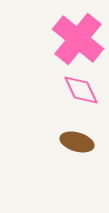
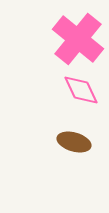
brown ellipse: moved 3 px left
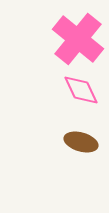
brown ellipse: moved 7 px right
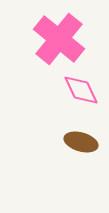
pink cross: moved 19 px left
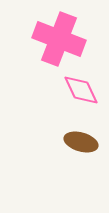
pink cross: rotated 18 degrees counterclockwise
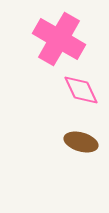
pink cross: rotated 9 degrees clockwise
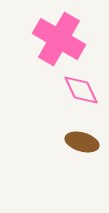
brown ellipse: moved 1 px right
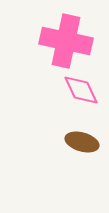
pink cross: moved 7 px right, 2 px down; rotated 18 degrees counterclockwise
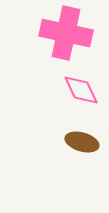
pink cross: moved 8 px up
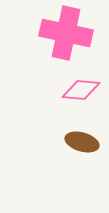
pink diamond: rotated 60 degrees counterclockwise
